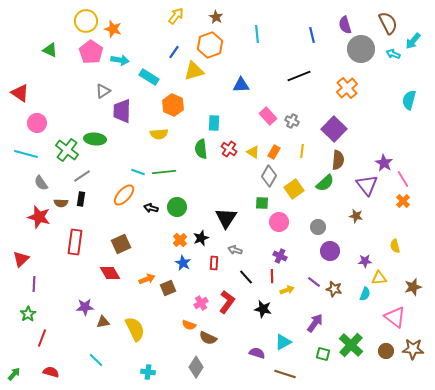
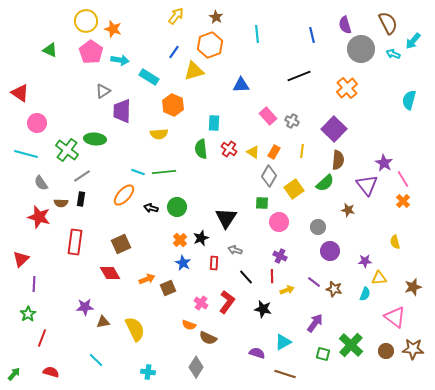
brown star at (356, 216): moved 8 px left, 6 px up
yellow semicircle at (395, 246): moved 4 px up
pink cross at (201, 303): rotated 24 degrees counterclockwise
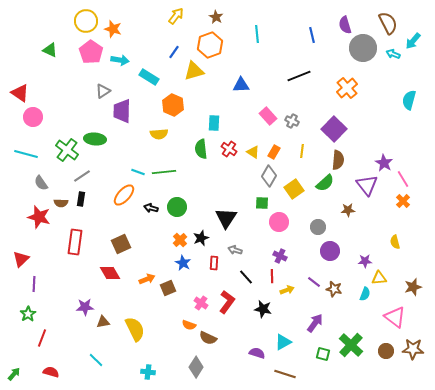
gray circle at (361, 49): moved 2 px right, 1 px up
pink circle at (37, 123): moved 4 px left, 6 px up
brown star at (348, 210): rotated 16 degrees counterclockwise
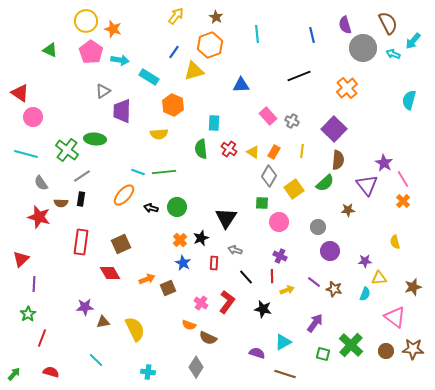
red rectangle at (75, 242): moved 6 px right
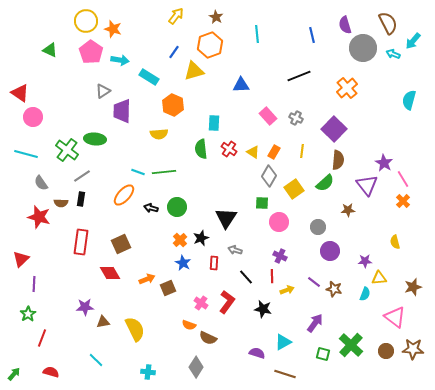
gray cross at (292, 121): moved 4 px right, 3 px up
